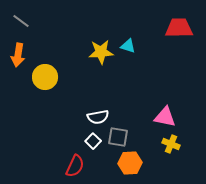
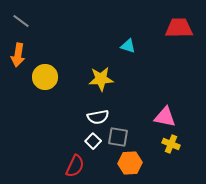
yellow star: moved 27 px down
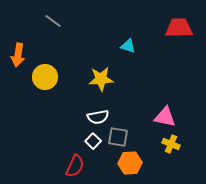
gray line: moved 32 px right
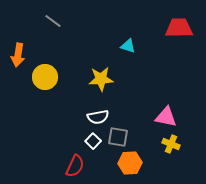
pink triangle: moved 1 px right
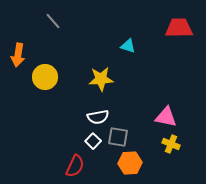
gray line: rotated 12 degrees clockwise
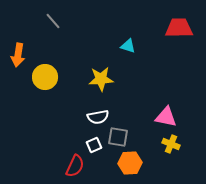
white square: moved 1 px right, 4 px down; rotated 21 degrees clockwise
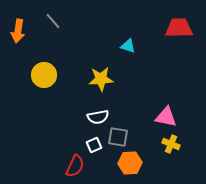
orange arrow: moved 24 px up
yellow circle: moved 1 px left, 2 px up
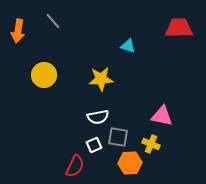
pink triangle: moved 4 px left, 1 px up
yellow cross: moved 20 px left
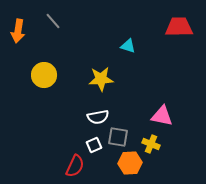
red trapezoid: moved 1 px up
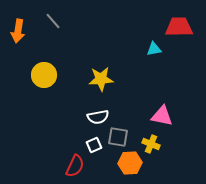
cyan triangle: moved 26 px right, 3 px down; rotated 28 degrees counterclockwise
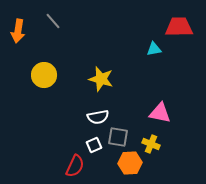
yellow star: rotated 20 degrees clockwise
pink triangle: moved 2 px left, 3 px up
